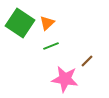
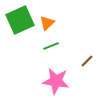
green square: moved 3 px up; rotated 32 degrees clockwise
pink star: moved 9 px left, 2 px down
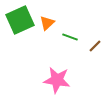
green line: moved 19 px right, 9 px up; rotated 42 degrees clockwise
brown line: moved 8 px right, 15 px up
pink star: moved 1 px right, 1 px up
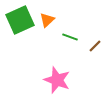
orange triangle: moved 3 px up
pink star: rotated 12 degrees clockwise
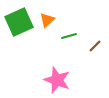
green square: moved 1 px left, 2 px down
green line: moved 1 px left, 1 px up; rotated 35 degrees counterclockwise
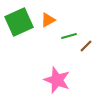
orange triangle: moved 1 px right; rotated 14 degrees clockwise
brown line: moved 9 px left
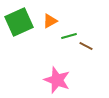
orange triangle: moved 2 px right, 1 px down
brown line: rotated 72 degrees clockwise
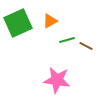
green square: moved 1 px left, 1 px down
green line: moved 2 px left, 4 px down
pink star: rotated 12 degrees counterclockwise
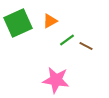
green line: rotated 21 degrees counterclockwise
pink star: moved 1 px left
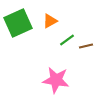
brown line: rotated 40 degrees counterclockwise
